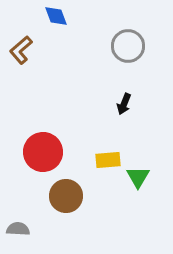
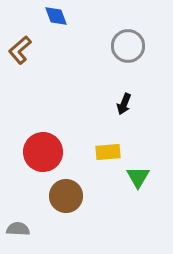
brown L-shape: moved 1 px left
yellow rectangle: moved 8 px up
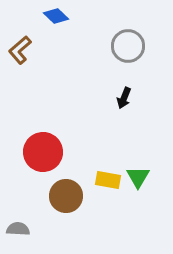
blue diamond: rotated 25 degrees counterclockwise
black arrow: moved 6 px up
yellow rectangle: moved 28 px down; rotated 15 degrees clockwise
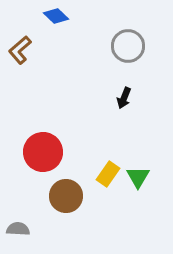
yellow rectangle: moved 6 px up; rotated 65 degrees counterclockwise
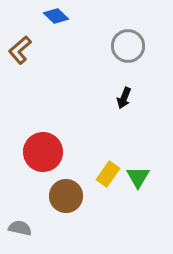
gray semicircle: moved 2 px right, 1 px up; rotated 10 degrees clockwise
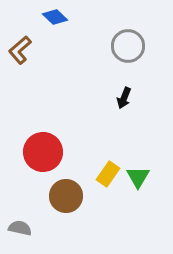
blue diamond: moved 1 px left, 1 px down
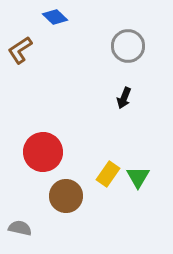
brown L-shape: rotated 8 degrees clockwise
